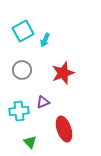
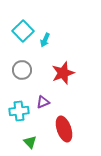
cyan square: rotated 15 degrees counterclockwise
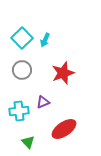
cyan square: moved 1 px left, 7 px down
red ellipse: rotated 75 degrees clockwise
green triangle: moved 2 px left
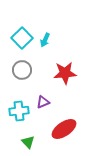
red star: moved 2 px right; rotated 15 degrees clockwise
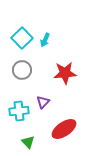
purple triangle: rotated 24 degrees counterclockwise
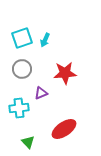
cyan square: rotated 25 degrees clockwise
gray circle: moved 1 px up
purple triangle: moved 2 px left, 9 px up; rotated 24 degrees clockwise
cyan cross: moved 3 px up
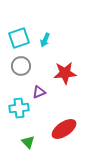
cyan square: moved 3 px left
gray circle: moved 1 px left, 3 px up
purple triangle: moved 2 px left, 1 px up
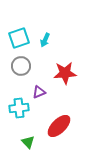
red ellipse: moved 5 px left, 3 px up; rotated 10 degrees counterclockwise
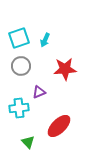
red star: moved 4 px up
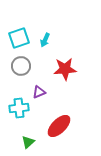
green triangle: rotated 32 degrees clockwise
